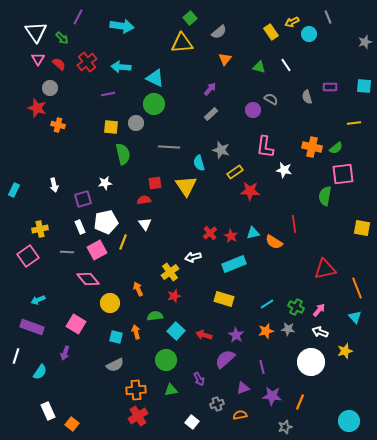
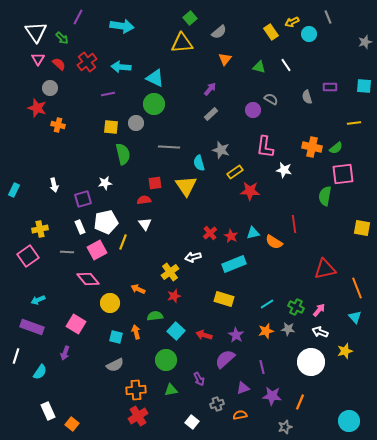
orange arrow at (138, 289): rotated 40 degrees counterclockwise
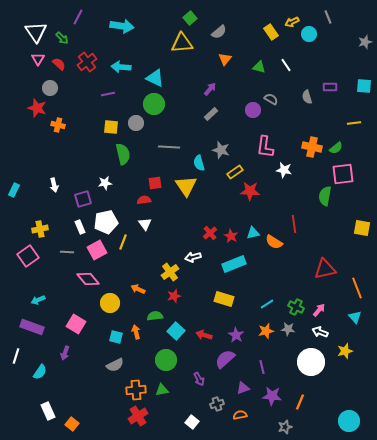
green triangle at (171, 390): moved 9 px left
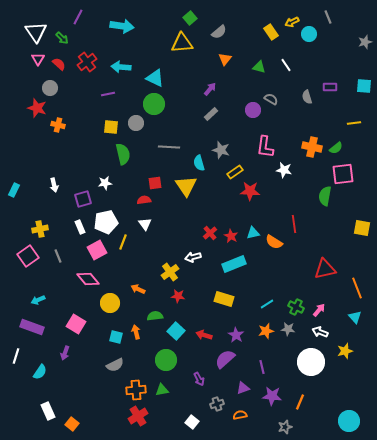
gray line at (67, 252): moved 9 px left, 4 px down; rotated 64 degrees clockwise
red star at (174, 296): moved 4 px right; rotated 24 degrees clockwise
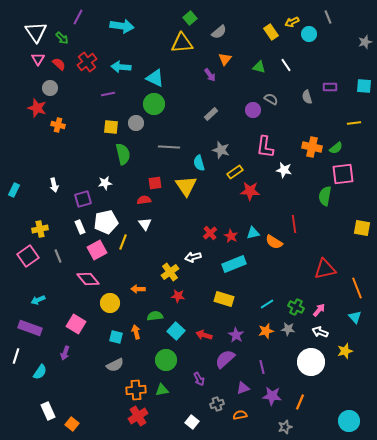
purple arrow at (210, 89): moved 14 px up; rotated 104 degrees clockwise
orange arrow at (138, 289): rotated 24 degrees counterclockwise
purple rectangle at (32, 327): moved 2 px left, 1 px down
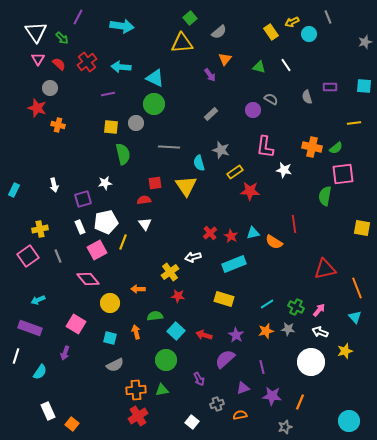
cyan square at (116, 337): moved 6 px left, 1 px down
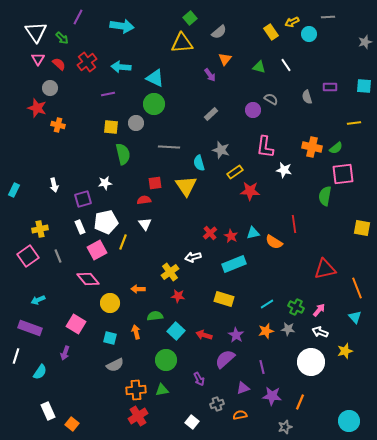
gray line at (328, 17): rotated 72 degrees counterclockwise
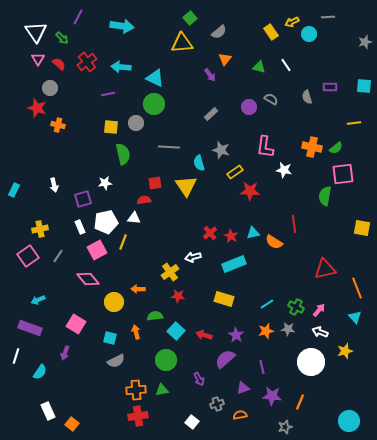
purple circle at (253, 110): moved 4 px left, 3 px up
white triangle at (145, 224): moved 11 px left, 6 px up; rotated 48 degrees counterclockwise
gray line at (58, 256): rotated 56 degrees clockwise
yellow circle at (110, 303): moved 4 px right, 1 px up
gray semicircle at (115, 365): moved 1 px right, 4 px up
red cross at (138, 416): rotated 24 degrees clockwise
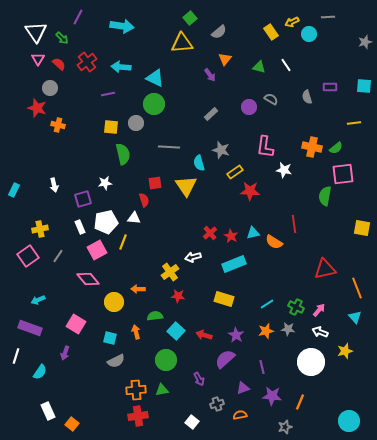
red semicircle at (144, 200): rotated 80 degrees clockwise
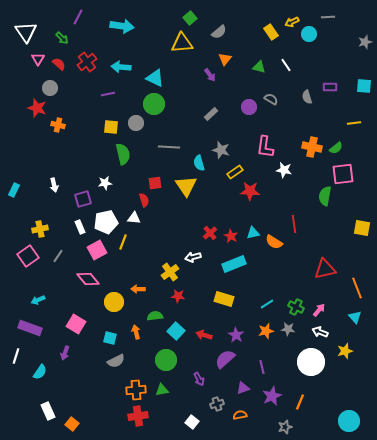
white triangle at (36, 32): moved 10 px left
purple star at (272, 396): rotated 30 degrees counterclockwise
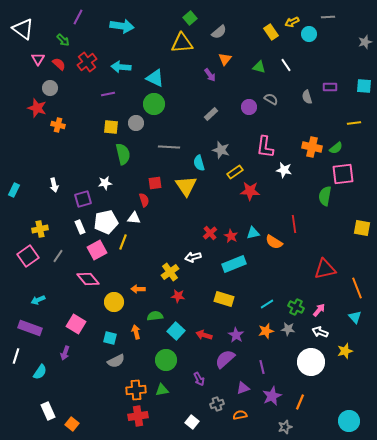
white triangle at (26, 32): moved 3 px left, 3 px up; rotated 20 degrees counterclockwise
green arrow at (62, 38): moved 1 px right, 2 px down
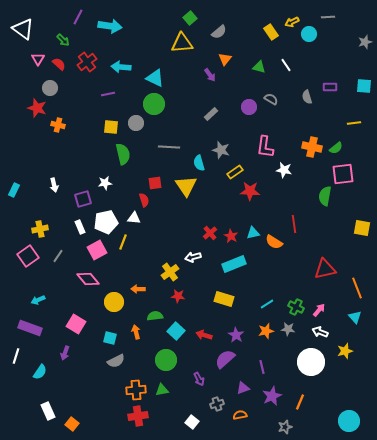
cyan arrow at (122, 26): moved 12 px left
